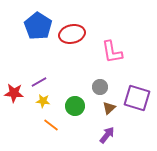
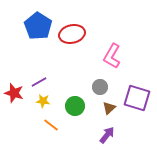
pink L-shape: moved 4 px down; rotated 40 degrees clockwise
red star: rotated 12 degrees clockwise
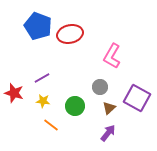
blue pentagon: rotated 12 degrees counterclockwise
red ellipse: moved 2 px left
purple line: moved 3 px right, 4 px up
purple square: rotated 12 degrees clockwise
purple arrow: moved 1 px right, 2 px up
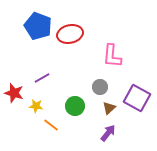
pink L-shape: rotated 25 degrees counterclockwise
yellow star: moved 7 px left, 5 px down
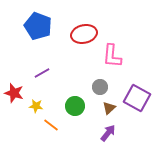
red ellipse: moved 14 px right
purple line: moved 5 px up
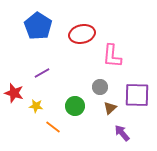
blue pentagon: rotated 12 degrees clockwise
red ellipse: moved 2 px left
purple square: moved 3 px up; rotated 28 degrees counterclockwise
brown triangle: moved 1 px right
orange line: moved 2 px right, 2 px down
purple arrow: moved 14 px right; rotated 78 degrees counterclockwise
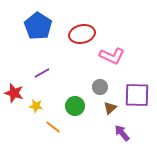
pink L-shape: rotated 70 degrees counterclockwise
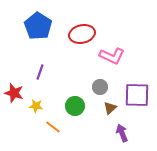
purple line: moved 2 px left, 1 px up; rotated 42 degrees counterclockwise
purple arrow: rotated 18 degrees clockwise
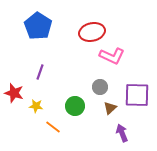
red ellipse: moved 10 px right, 2 px up
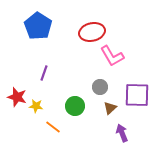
pink L-shape: rotated 35 degrees clockwise
purple line: moved 4 px right, 1 px down
red star: moved 3 px right, 4 px down
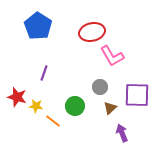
orange line: moved 6 px up
